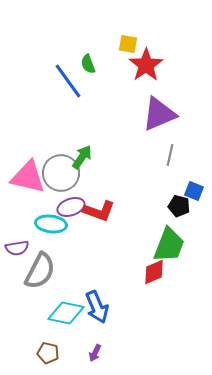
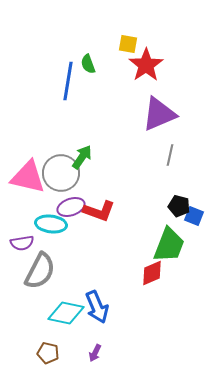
blue line: rotated 45 degrees clockwise
blue square: moved 25 px down
purple semicircle: moved 5 px right, 5 px up
red diamond: moved 2 px left, 1 px down
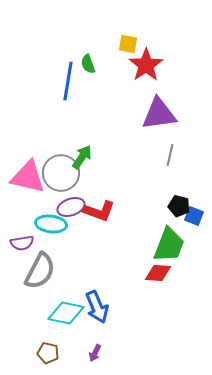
purple triangle: rotated 15 degrees clockwise
red diamond: moved 6 px right; rotated 28 degrees clockwise
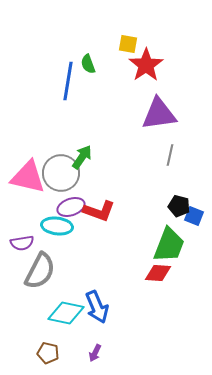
cyan ellipse: moved 6 px right, 2 px down
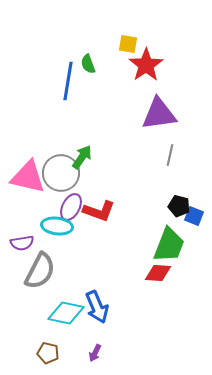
purple ellipse: rotated 44 degrees counterclockwise
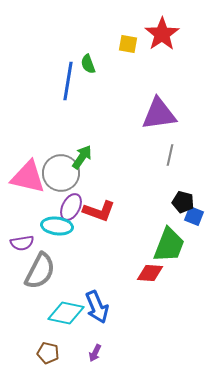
red star: moved 16 px right, 31 px up
black pentagon: moved 4 px right, 4 px up
red diamond: moved 8 px left
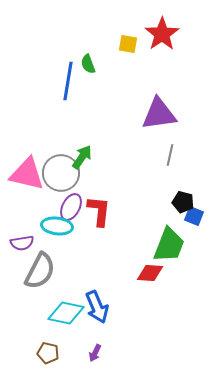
pink triangle: moved 1 px left, 3 px up
red L-shape: rotated 104 degrees counterclockwise
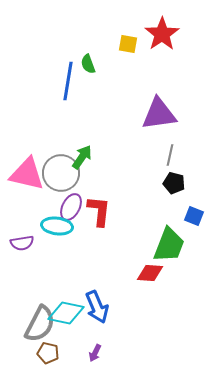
black pentagon: moved 9 px left, 19 px up
gray semicircle: moved 53 px down
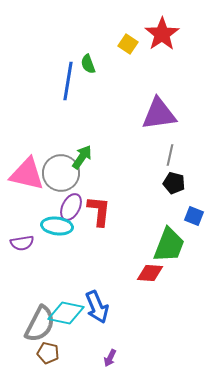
yellow square: rotated 24 degrees clockwise
purple arrow: moved 15 px right, 5 px down
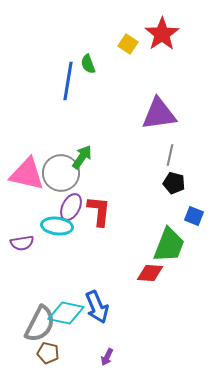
purple arrow: moved 3 px left, 1 px up
